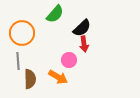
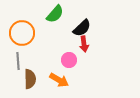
orange arrow: moved 1 px right, 3 px down
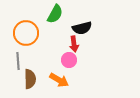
green semicircle: rotated 12 degrees counterclockwise
black semicircle: rotated 30 degrees clockwise
orange circle: moved 4 px right
red arrow: moved 10 px left
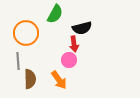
orange arrow: rotated 24 degrees clockwise
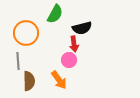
brown semicircle: moved 1 px left, 2 px down
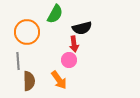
orange circle: moved 1 px right, 1 px up
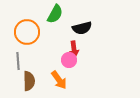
red arrow: moved 5 px down
